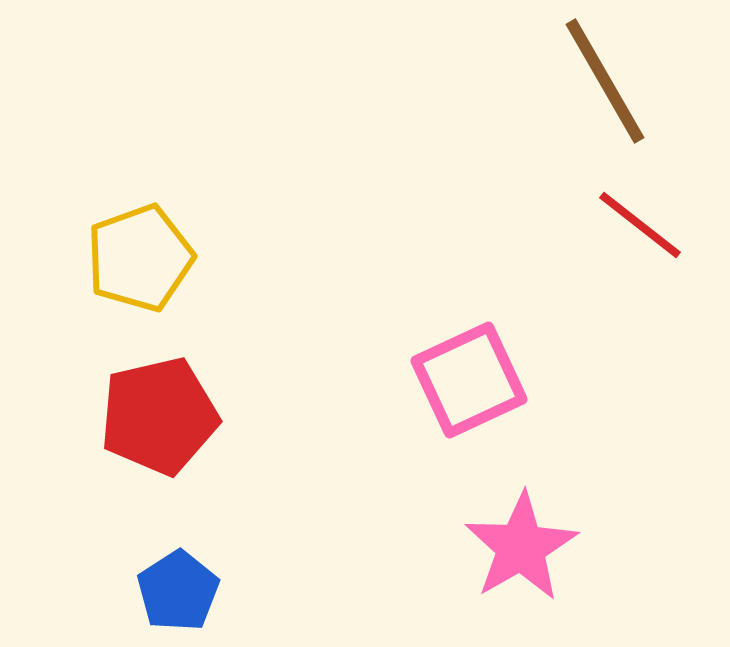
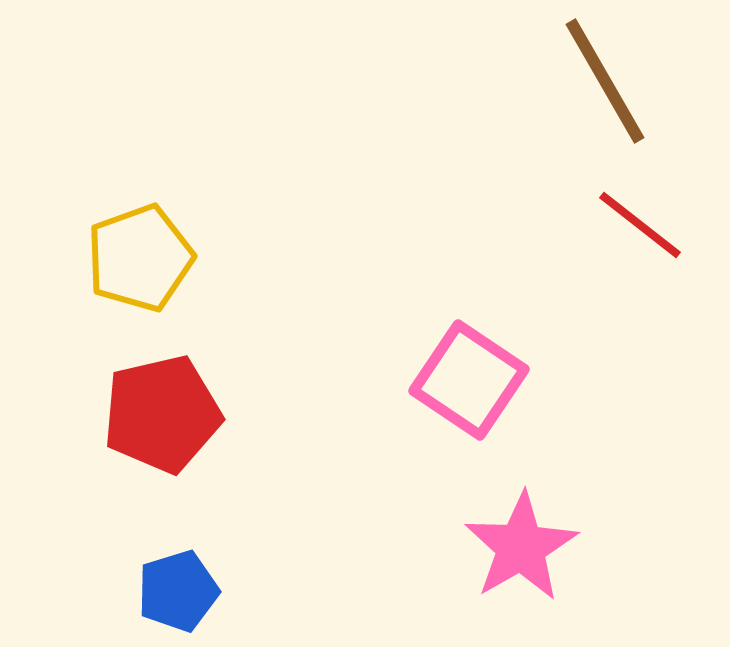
pink square: rotated 31 degrees counterclockwise
red pentagon: moved 3 px right, 2 px up
blue pentagon: rotated 16 degrees clockwise
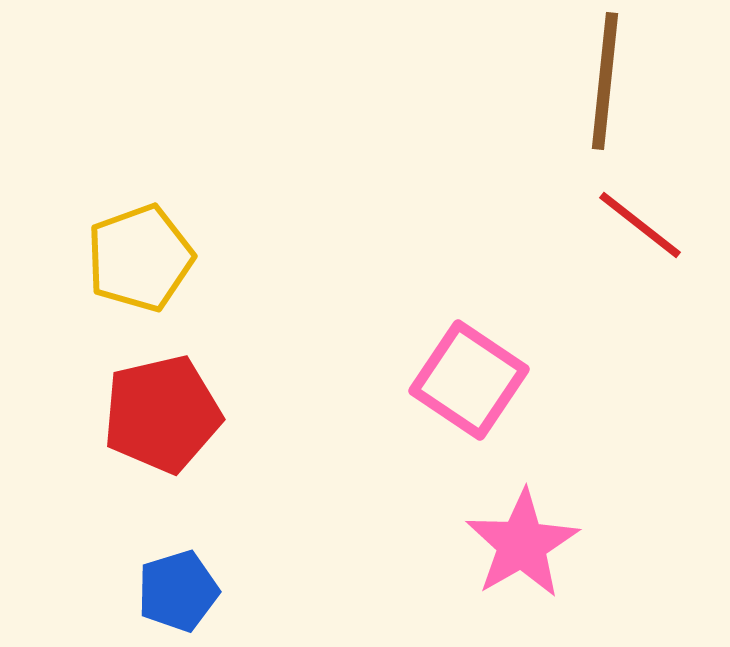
brown line: rotated 36 degrees clockwise
pink star: moved 1 px right, 3 px up
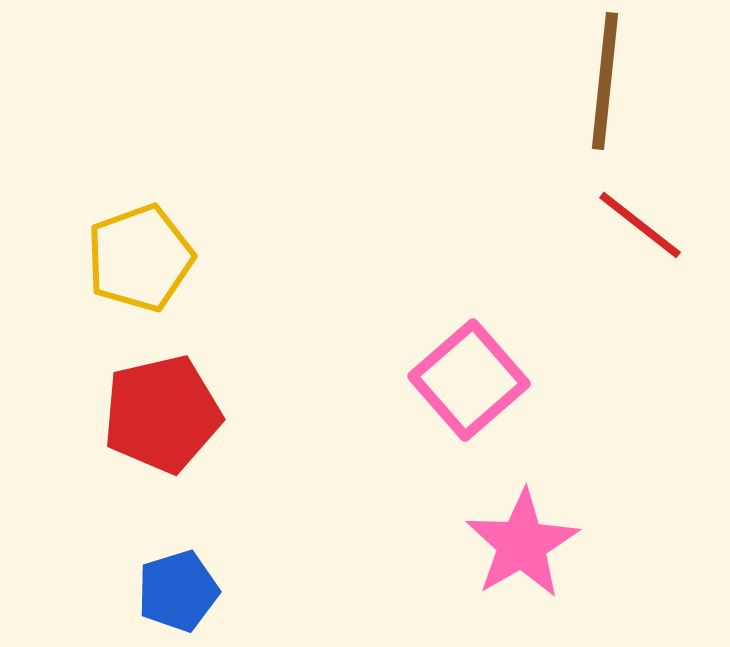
pink square: rotated 15 degrees clockwise
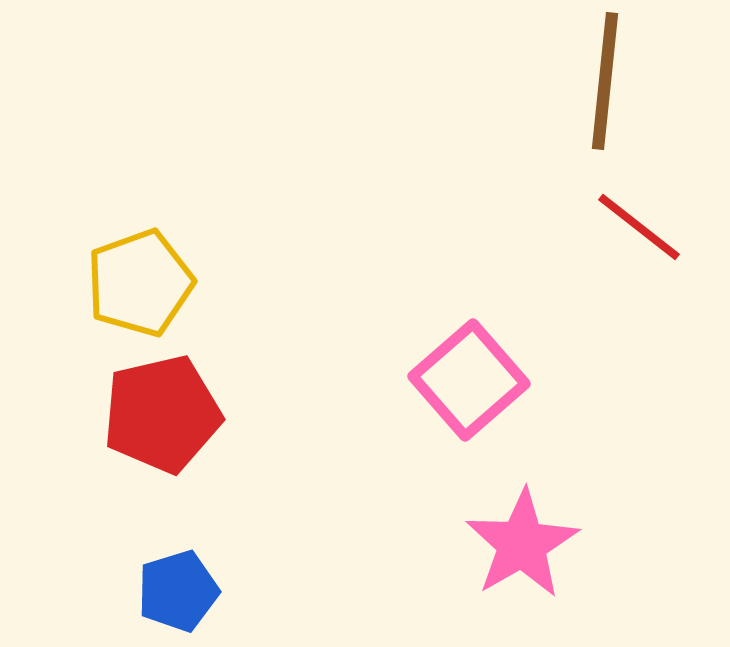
red line: moved 1 px left, 2 px down
yellow pentagon: moved 25 px down
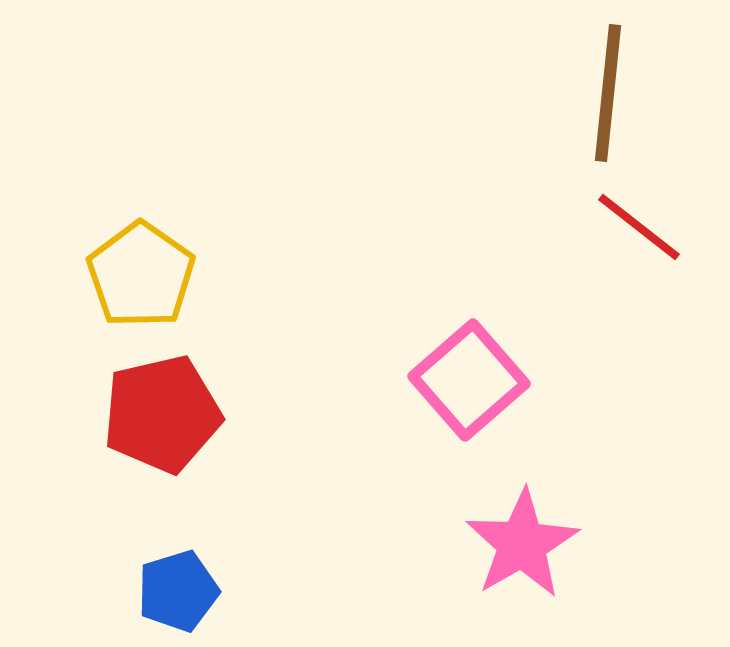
brown line: moved 3 px right, 12 px down
yellow pentagon: moved 1 px right, 8 px up; rotated 17 degrees counterclockwise
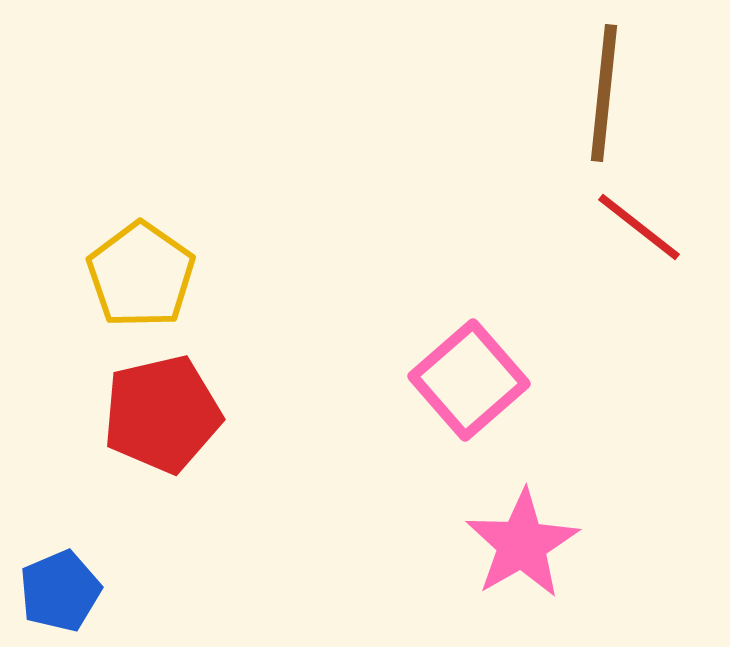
brown line: moved 4 px left
blue pentagon: moved 118 px left; rotated 6 degrees counterclockwise
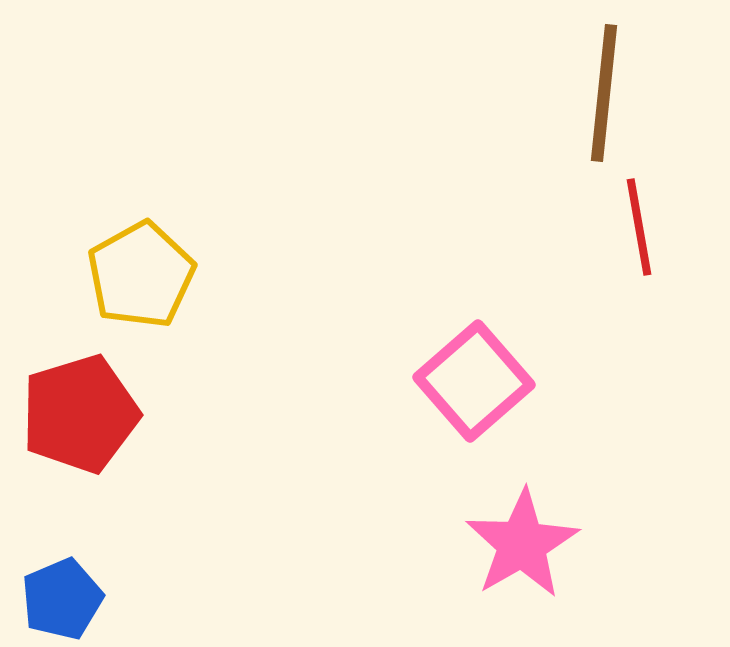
red line: rotated 42 degrees clockwise
yellow pentagon: rotated 8 degrees clockwise
pink square: moved 5 px right, 1 px down
red pentagon: moved 82 px left; rotated 4 degrees counterclockwise
blue pentagon: moved 2 px right, 8 px down
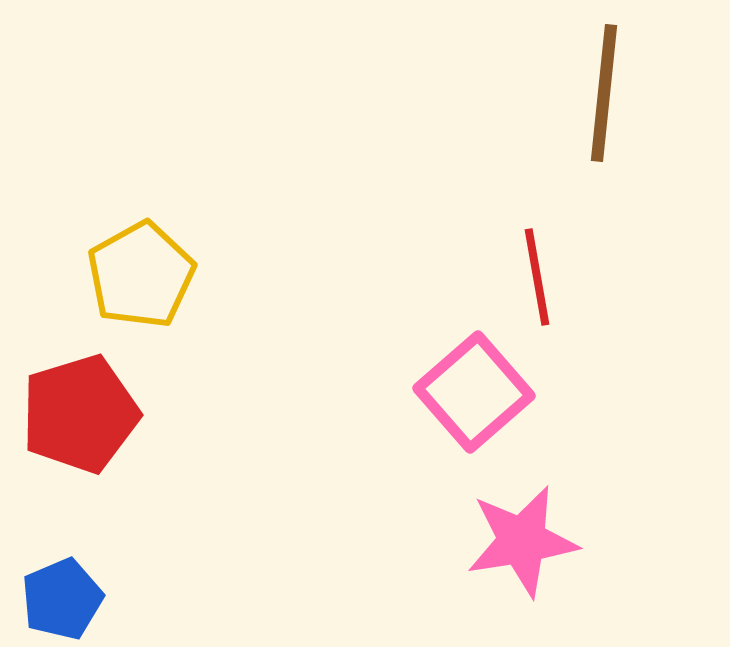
red line: moved 102 px left, 50 px down
pink square: moved 11 px down
pink star: moved 3 px up; rotated 21 degrees clockwise
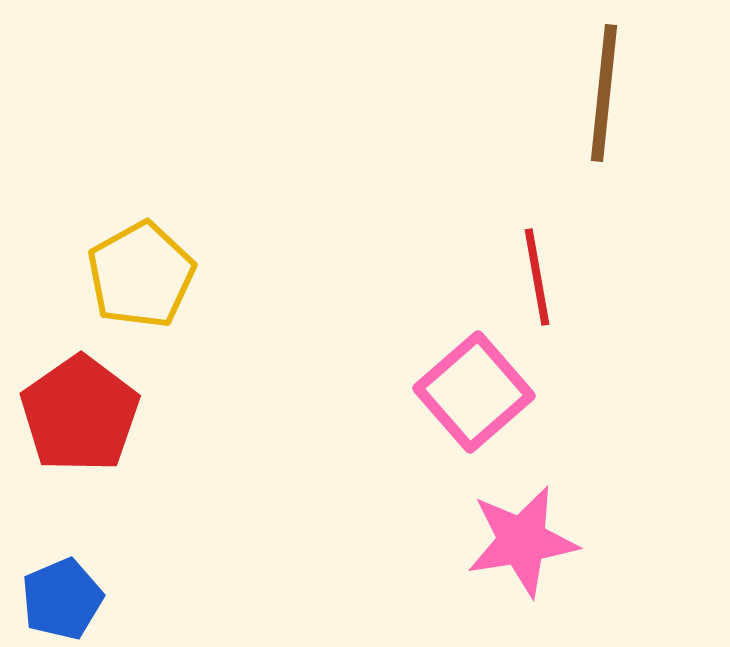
red pentagon: rotated 18 degrees counterclockwise
